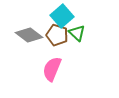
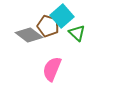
brown pentagon: moved 9 px left, 9 px up
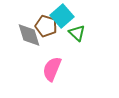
brown pentagon: moved 2 px left
gray diamond: rotated 36 degrees clockwise
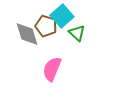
gray diamond: moved 2 px left, 1 px up
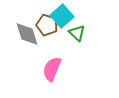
brown pentagon: moved 1 px right, 1 px up
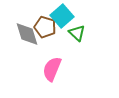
brown pentagon: moved 2 px left, 2 px down
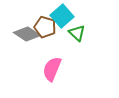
gray diamond: rotated 40 degrees counterclockwise
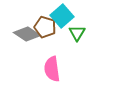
green triangle: rotated 18 degrees clockwise
pink semicircle: rotated 30 degrees counterclockwise
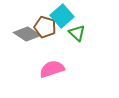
green triangle: rotated 18 degrees counterclockwise
pink semicircle: rotated 80 degrees clockwise
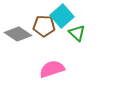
brown pentagon: moved 1 px left, 1 px up; rotated 15 degrees counterclockwise
gray diamond: moved 9 px left
